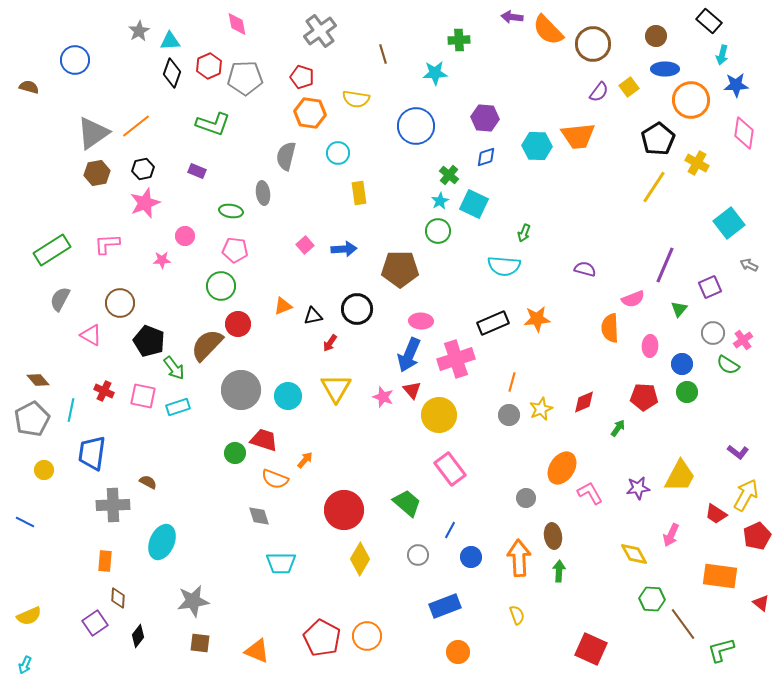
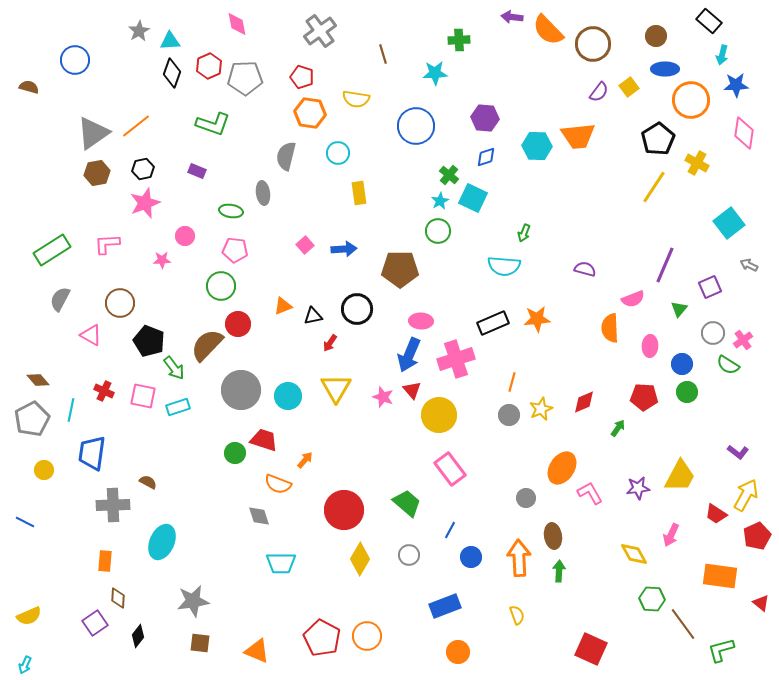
cyan square at (474, 204): moved 1 px left, 6 px up
orange semicircle at (275, 479): moved 3 px right, 5 px down
gray circle at (418, 555): moved 9 px left
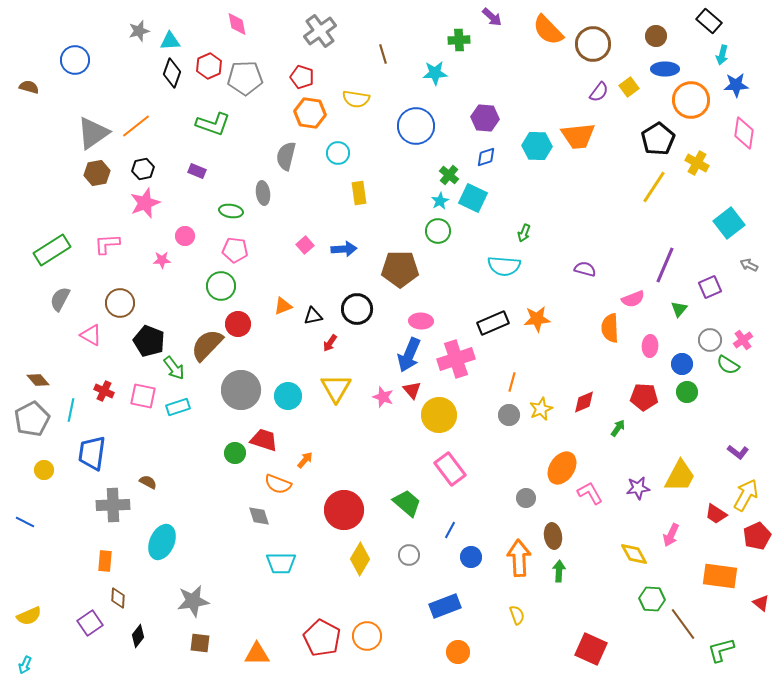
purple arrow at (512, 17): moved 20 px left; rotated 145 degrees counterclockwise
gray star at (139, 31): rotated 15 degrees clockwise
gray circle at (713, 333): moved 3 px left, 7 px down
purple square at (95, 623): moved 5 px left
orange triangle at (257, 651): moved 3 px down; rotated 24 degrees counterclockwise
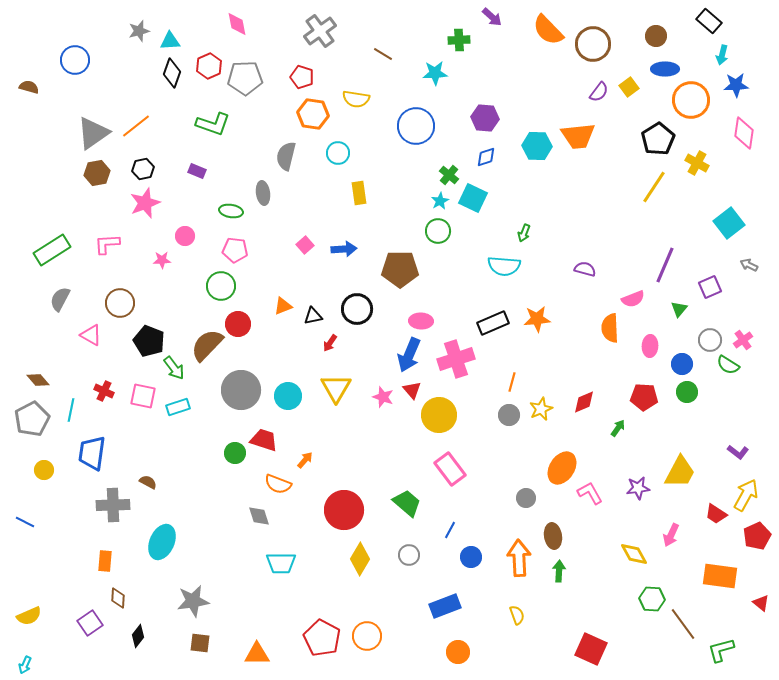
brown line at (383, 54): rotated 42 degrees counterclockwise
orange hexagon at (310, 113): moved 3 px right, 1 px down
yellow trapezoid at (680, 476): moved 4 px up
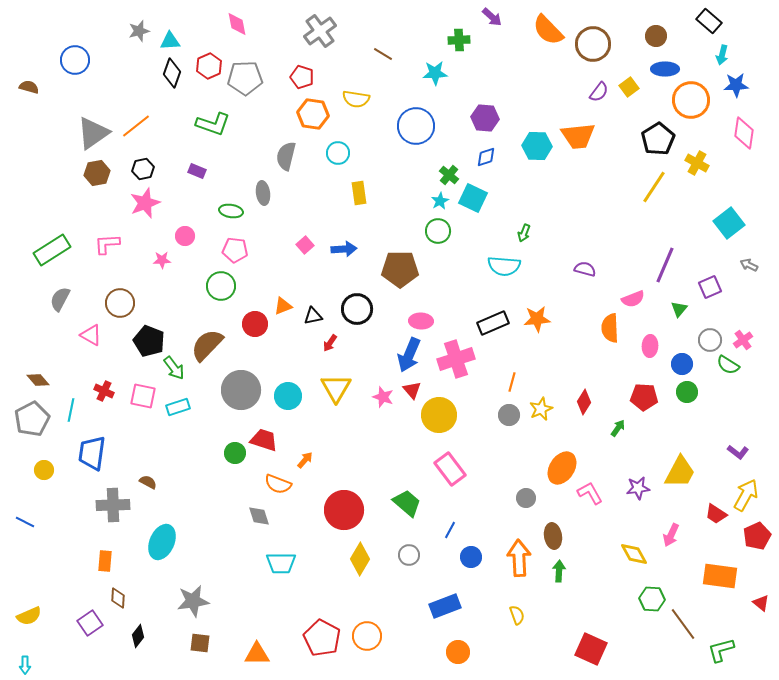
red circle at (238, 324): moved 17 px right
red diamond at (584, 402): rotated 35 degrees counterclockwise
cyan arrow at (25, 665): rotated 24 degrees counterclockwise
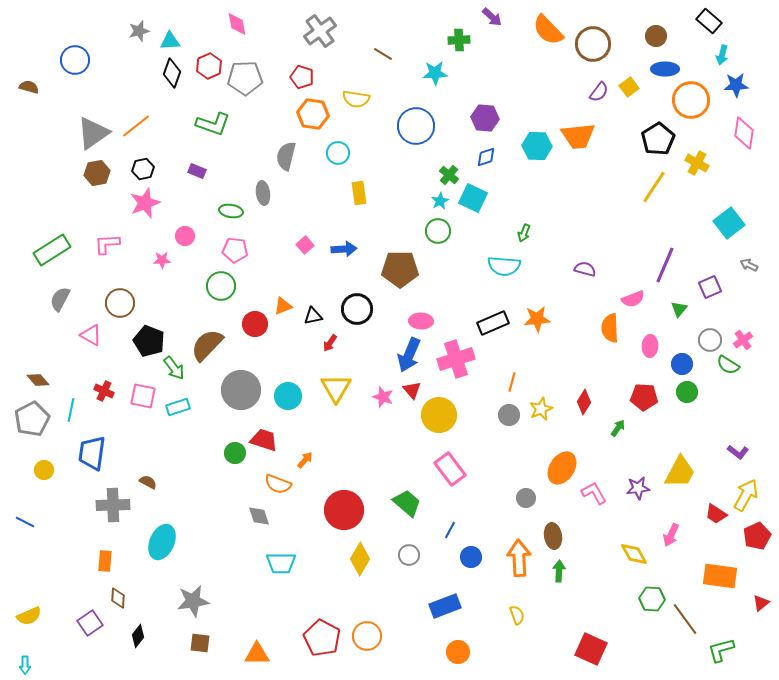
pink L-shape at (590, 493): moved 4 px right
red triangle at (761, 603): rotated 42 degrees clockwise
brown line at (683, 624): moved 2 px right, 5 px up
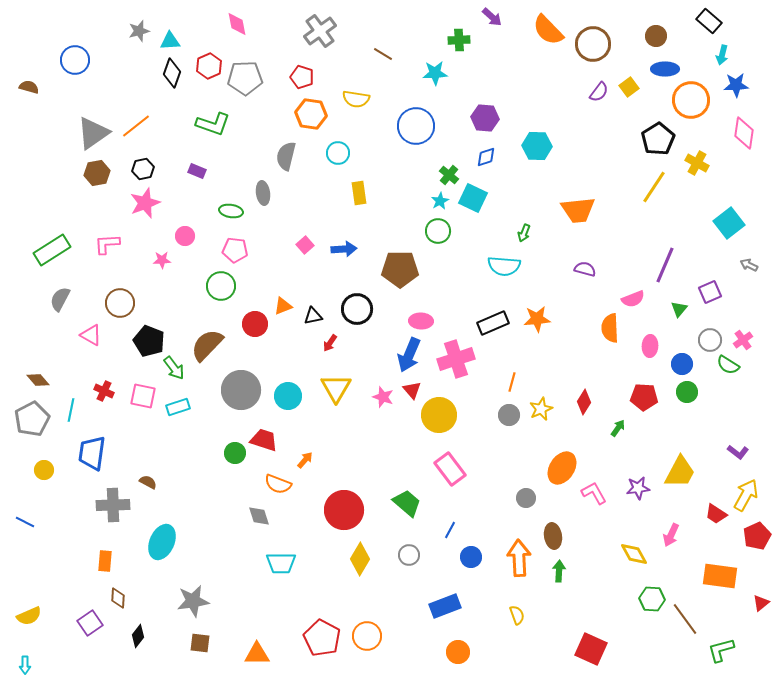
orange hexagon at (313, 114): moved 2 px left
orange trapezoid at (578, 136): moved 74 px down
purple square at (710, 287): moved 5 px down
